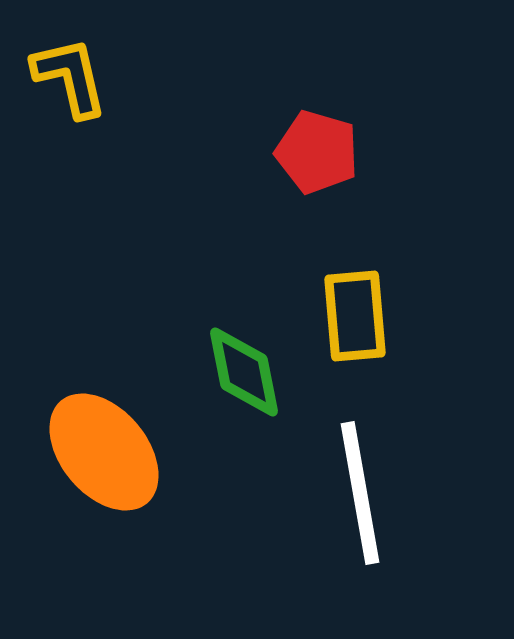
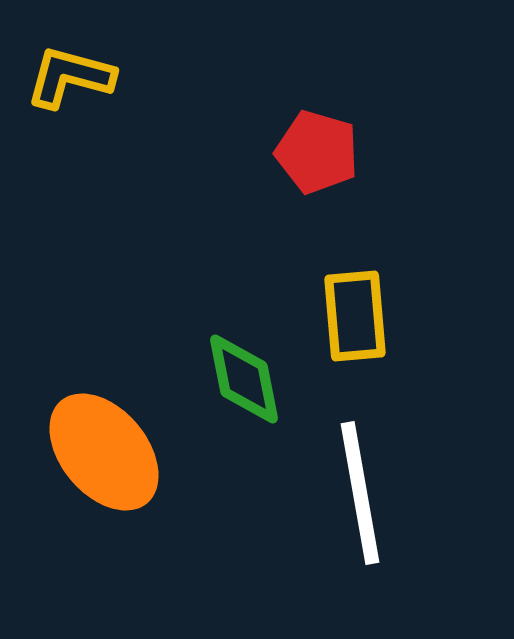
yellow L-shape: rotated 62 degrees counterclockwise
green diamond: moved 7 px down
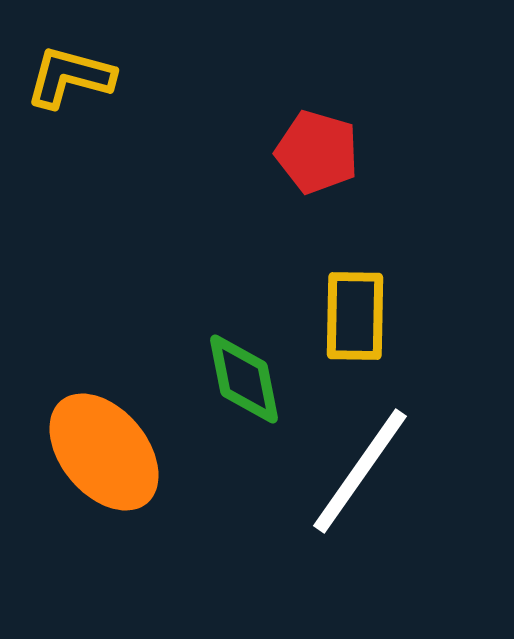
yellow rectangle: rotated 6 degrees clockwise
white line: moved 22 px up; rotated 45 degrees clockwise
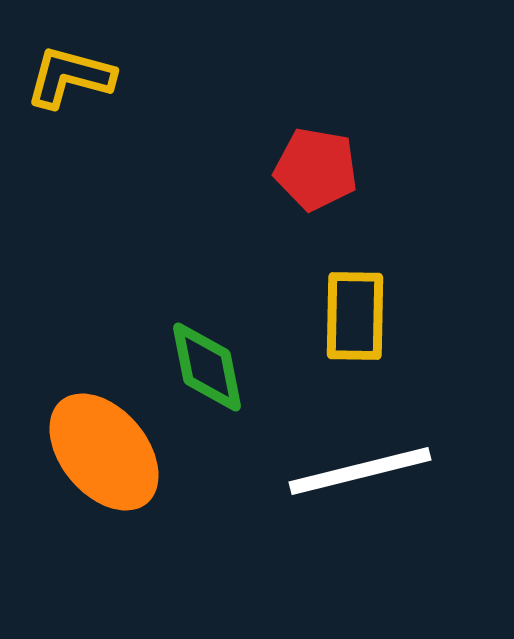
red pentagon: moved 1 px left, 17 px down; rotated 6 degrees counterclockwise
green diamond: moved 37 px left, 12 px up
white line: rotated 41 degrees clockwise
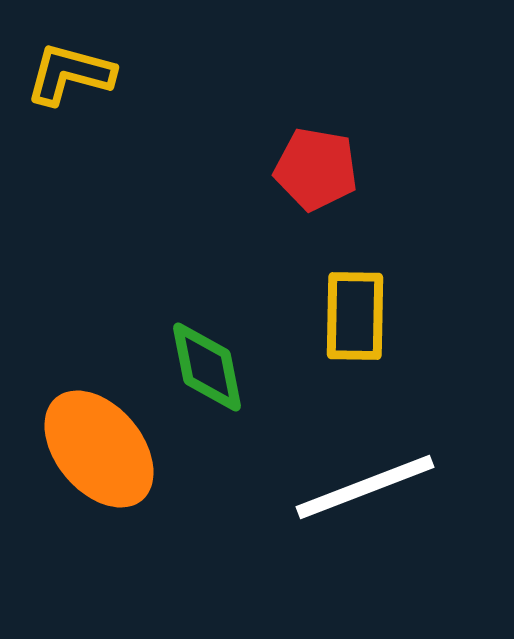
yellow L-shape: moved 3 px up
orange ellipse: moved 5 px left, 3 px up
white line: moved 5 px right, 16 px down; rotated 7 degrees counterclockwise
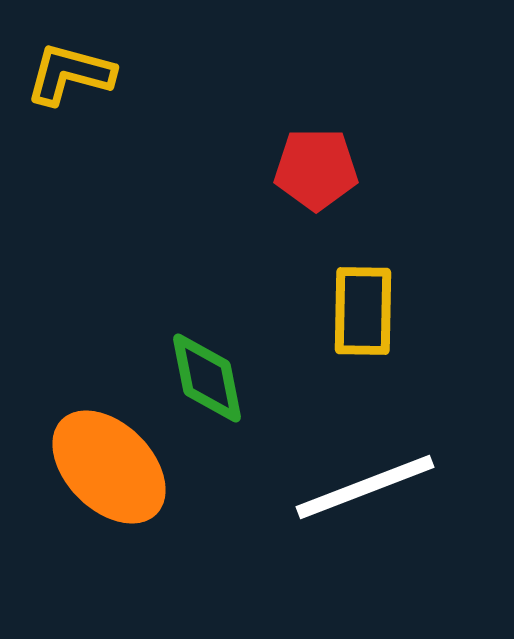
red pentagon: rotated 10 degrees counterclockwise
yellow rectangle: moved 8 px right, 5 px up
green diamond: moved 11 px down
orange ellipse: moved 10 px right, 18 px down; rotated 5 degrees counterclockwise
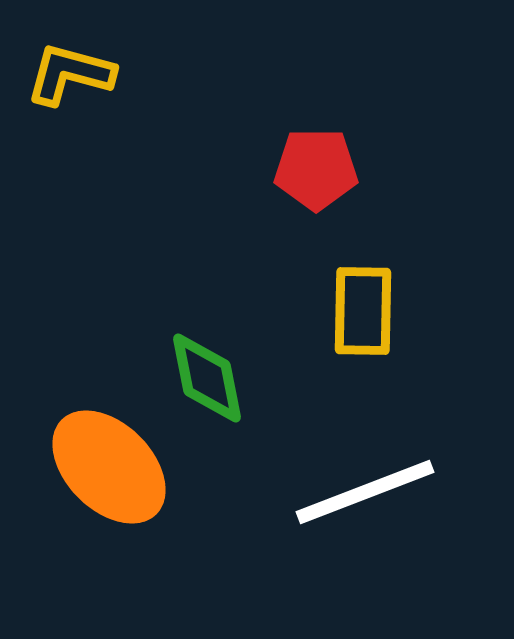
white line: moved 5 px down
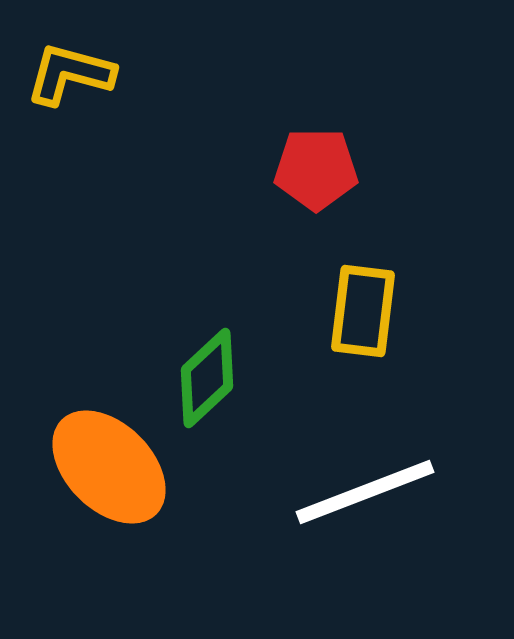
yellow rectangle: rotated 6 degrees clockwise
green diamond: rotated 58 degrees clockwise
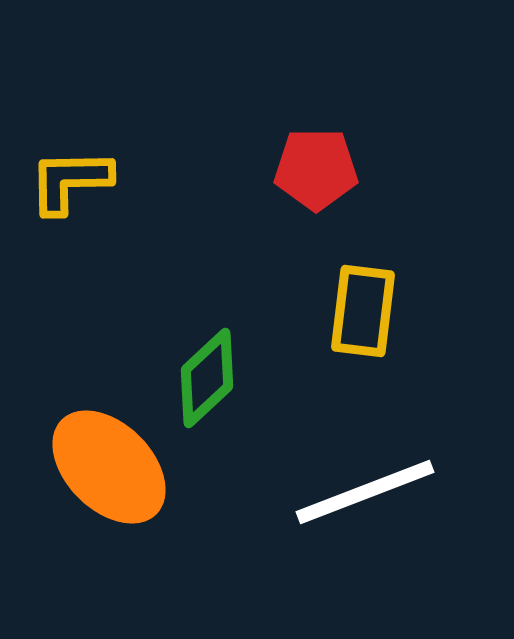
yellow L-shape: moved 107 px down; rotated 16 degrees counterclockwise
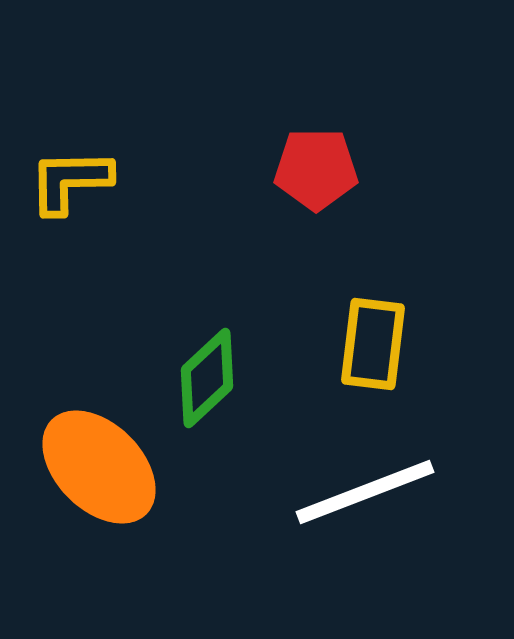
yellow rectangle: moved 10 px right, 33 px down
orange ellipse: moved 10 px left
